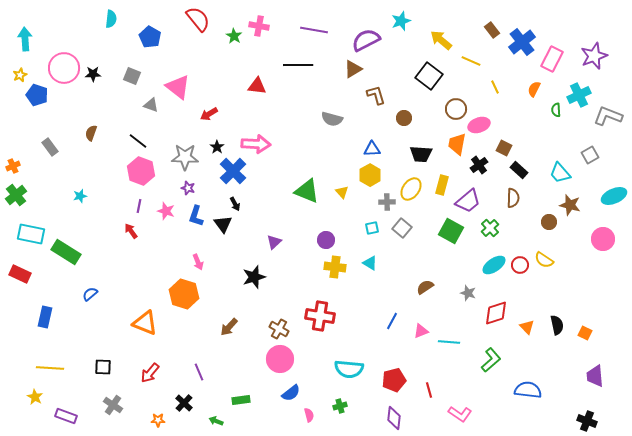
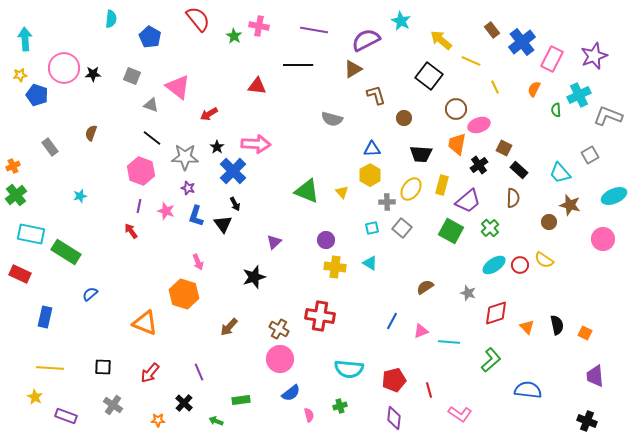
cyan star at (401, 21): rotated 24 degrees counterclockwise
yellow star at (20, 75): rotated 16 degrees clockwise
black line at (138, 141): moved 14 px right, 3 px up
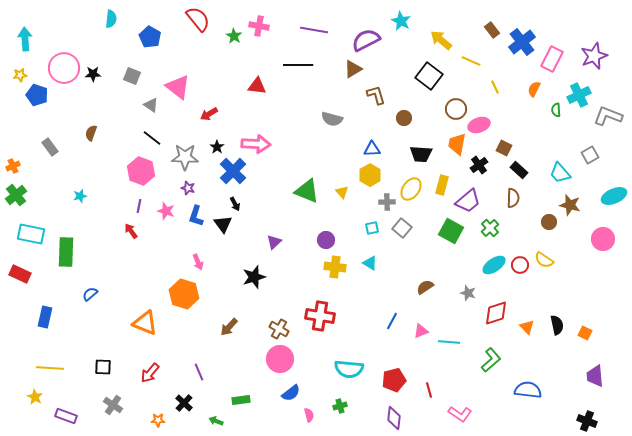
gray triangle at (151, 105): rotated 14 degrees clockwise
green rectangle at (66, 252): rotated 60 degrees clockwise
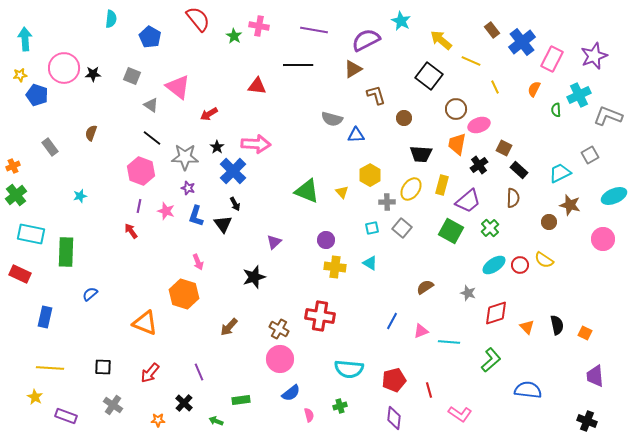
blue triangle at (372, 149): moved 16 px left, 14 px up
cyan trapezoid at (560, 173): rotated 105 degrees clockwise
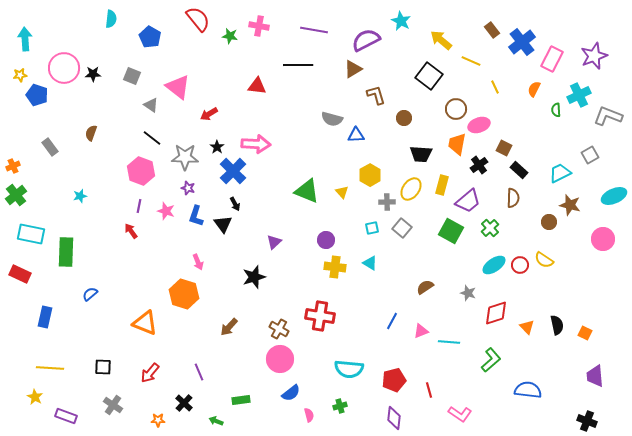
green star at (234, 36): moved 4 px left; rotated 21 degrees counterclockwise
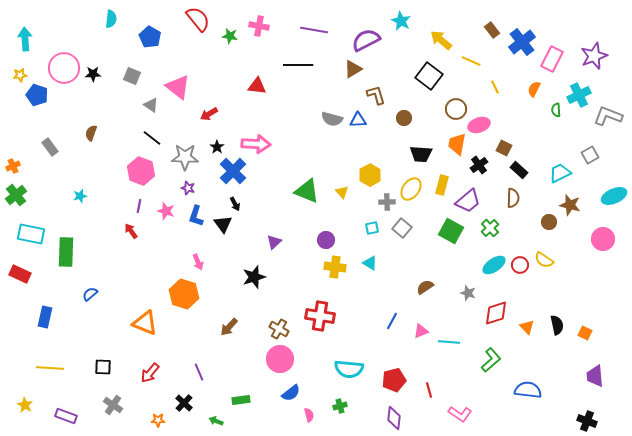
blue triangle at (356, 135): moved 2 px right, 15 px up
yellow star at (35, 397): moved 10 px left, 8 px down
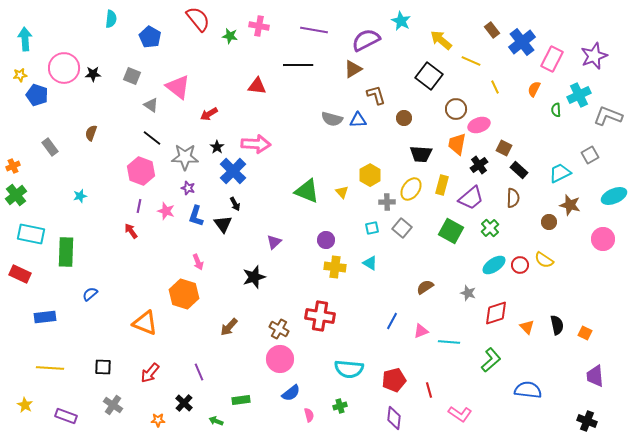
purple trapezoid at (468, 201): moved 3 px right, 3 px up
blue rectangle at (45, 317): rotated 70 degrees clockwise
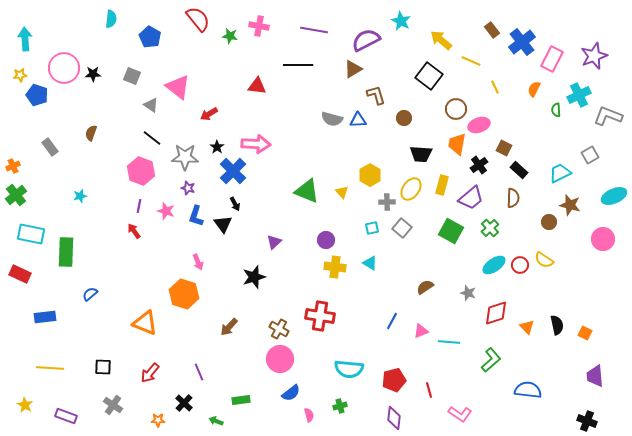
red arrow at (131, 231): moved 3 px right
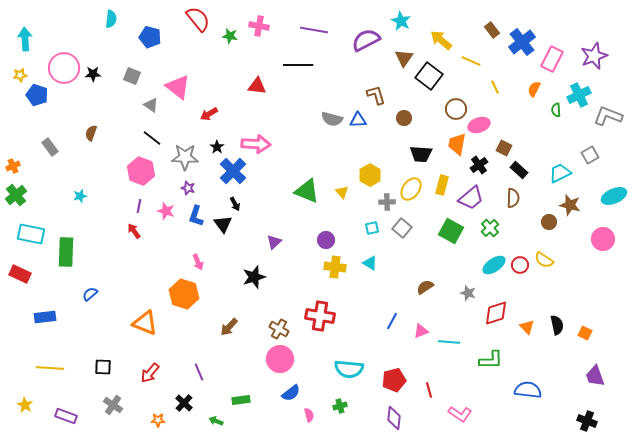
blue pentagon at (150, 37): rotated 15 degrees counterclockwise
brown triangle at (353, 69): moved 51 px right, 11 px up; rotated 24 degrees counterclockwise
green L-shape at (491, 360): rotated 40 degrees clockwise
purple trapezoid at (595, 376): rotated 15 degrees counterclockwise
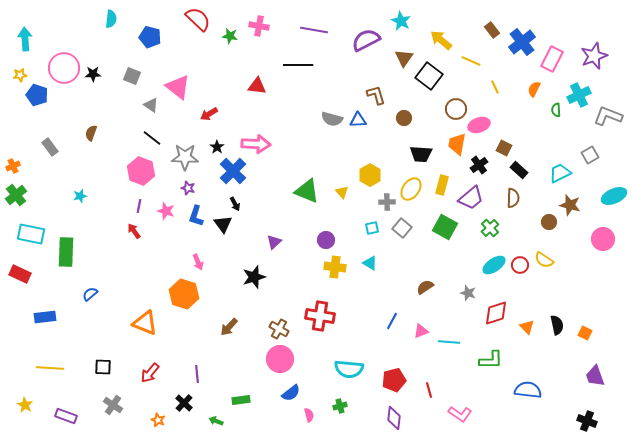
red semicircle at (198, 19): rotated 8 degrees counterclockwise
green square at (451, 231): moved 6 px left, 4 px up
purple line at (199, 372): moved 2 px left, 2 px down; rotated 18 degrees clockwise
orange star at (158, 420): rotated 24 degrees clockwise
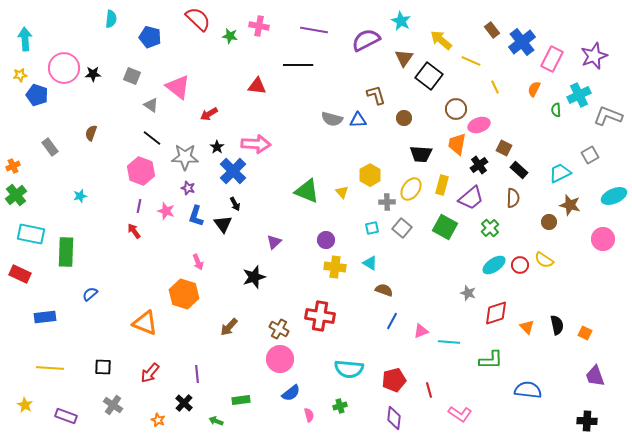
brown semicircle at (425, 287): moved 41 px left, 3 px down; rotated 54 degrees clockwise
black cross at (587, 421): rotated 18 degrees counterclockwise
